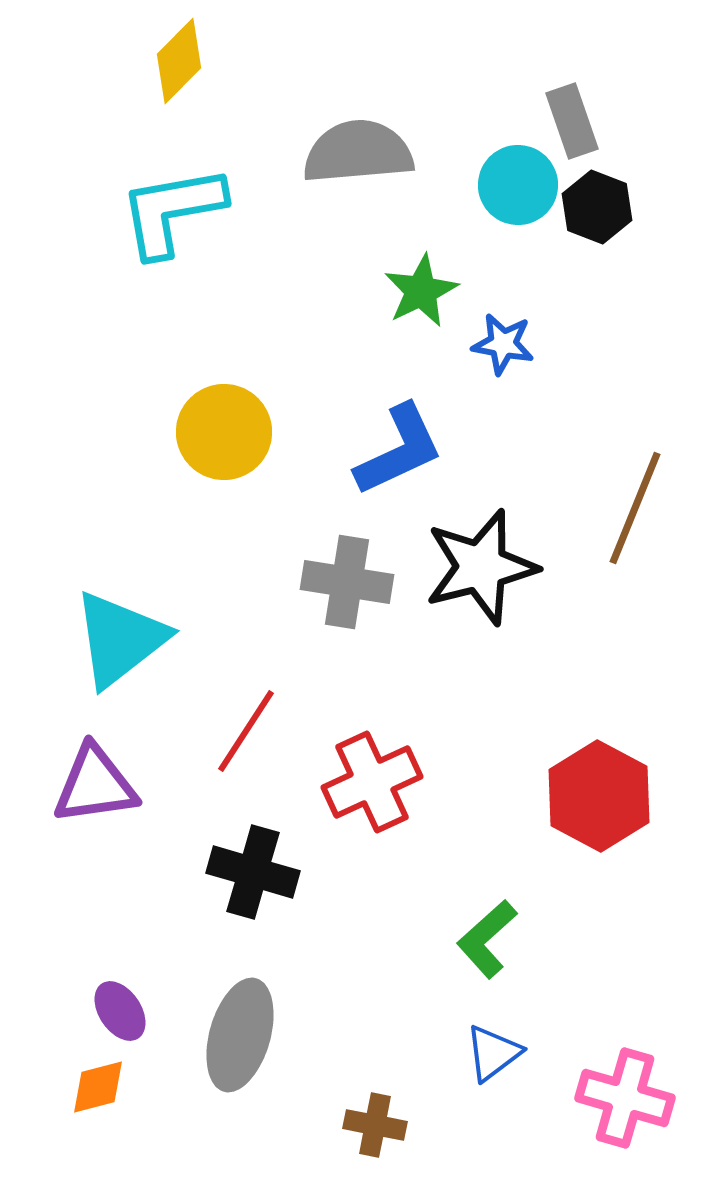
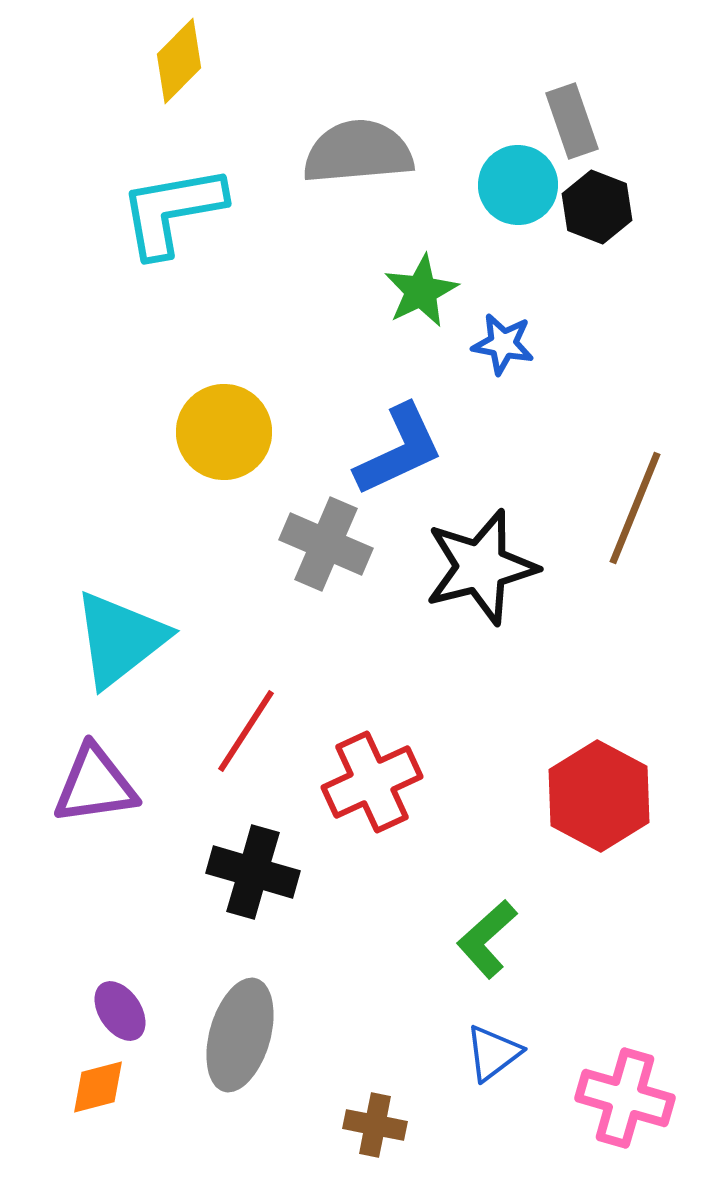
gray cross: moved 21 px left, 38 px up; rotated 14 degrees clockwise
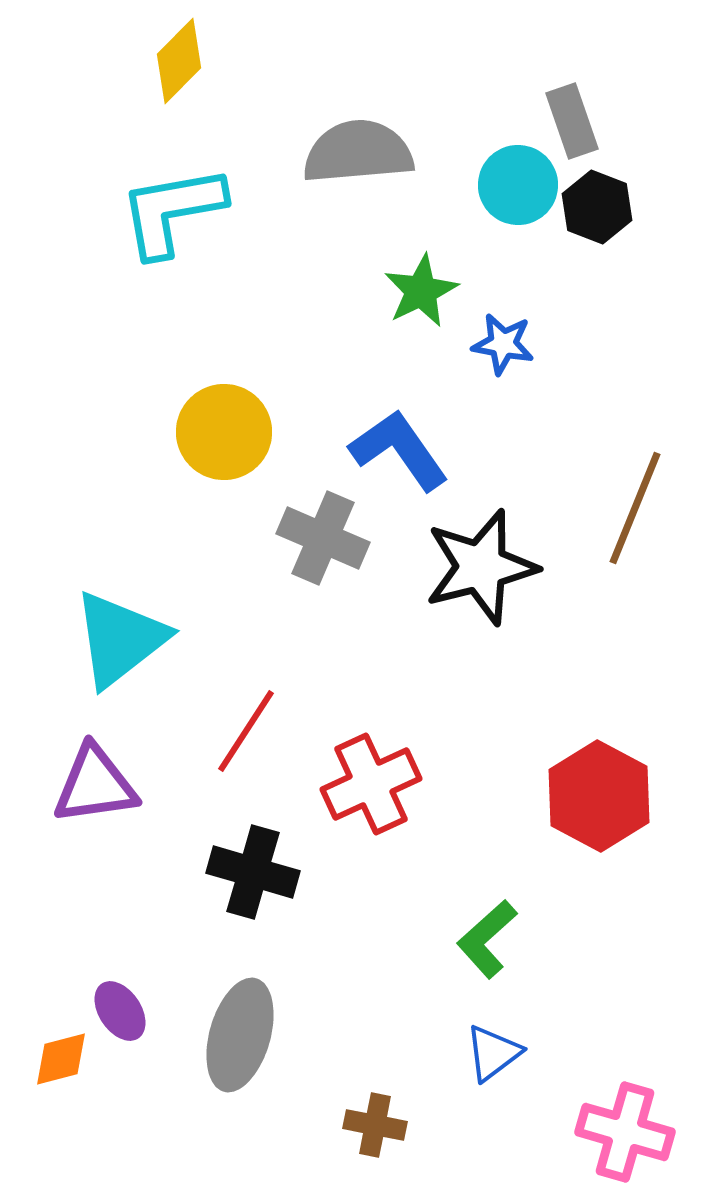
blue L-shape: rotated 100 degrees counterclockwise
gray cross: moved 3 px left, 6 px up
red cross: moved 1 px left, 2 px down
orange diamond: moved 37 px left, 28 px up
pink cross: moved 34 px down
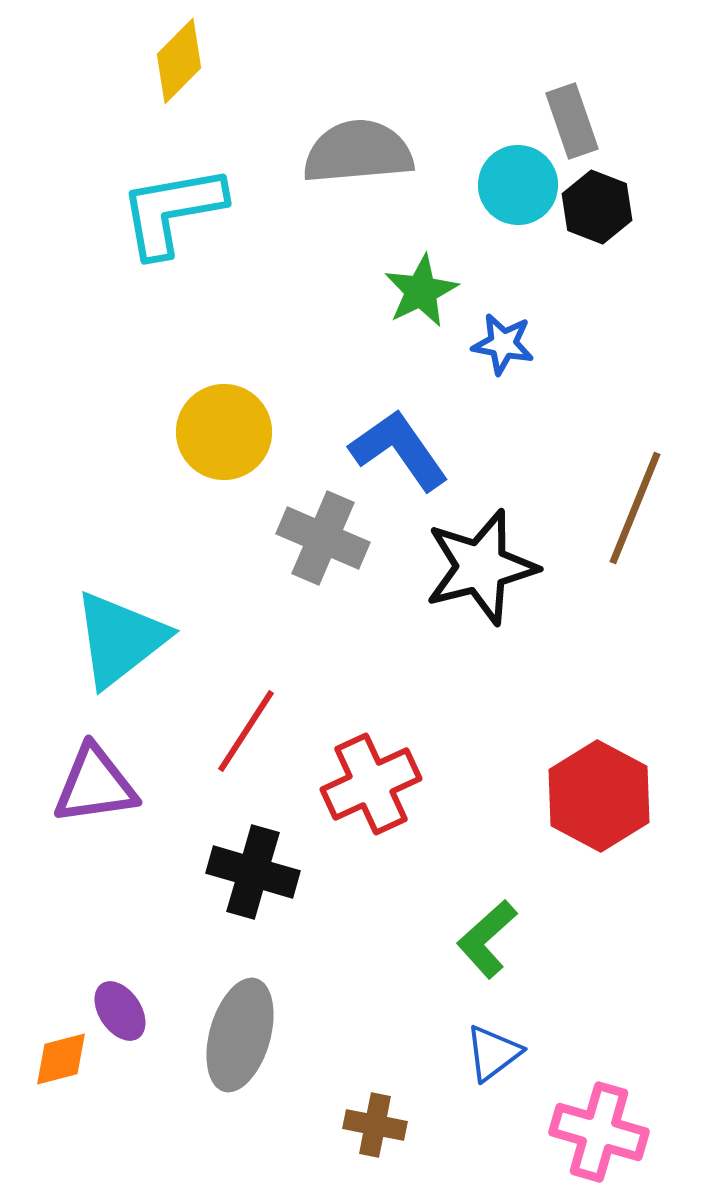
pink cross: moved 26 px left
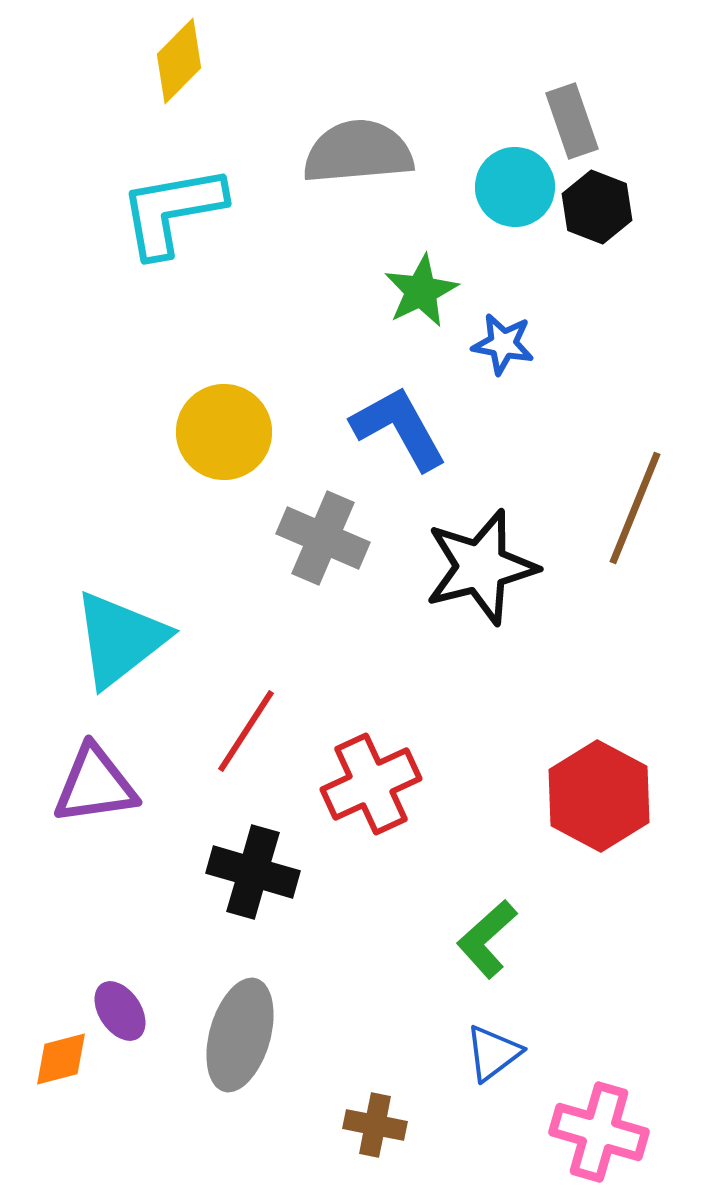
cyan circle: moved 3 px left, 2 px down
blue L-shape: moved 22 px up; rotated 6 degrees clockwise
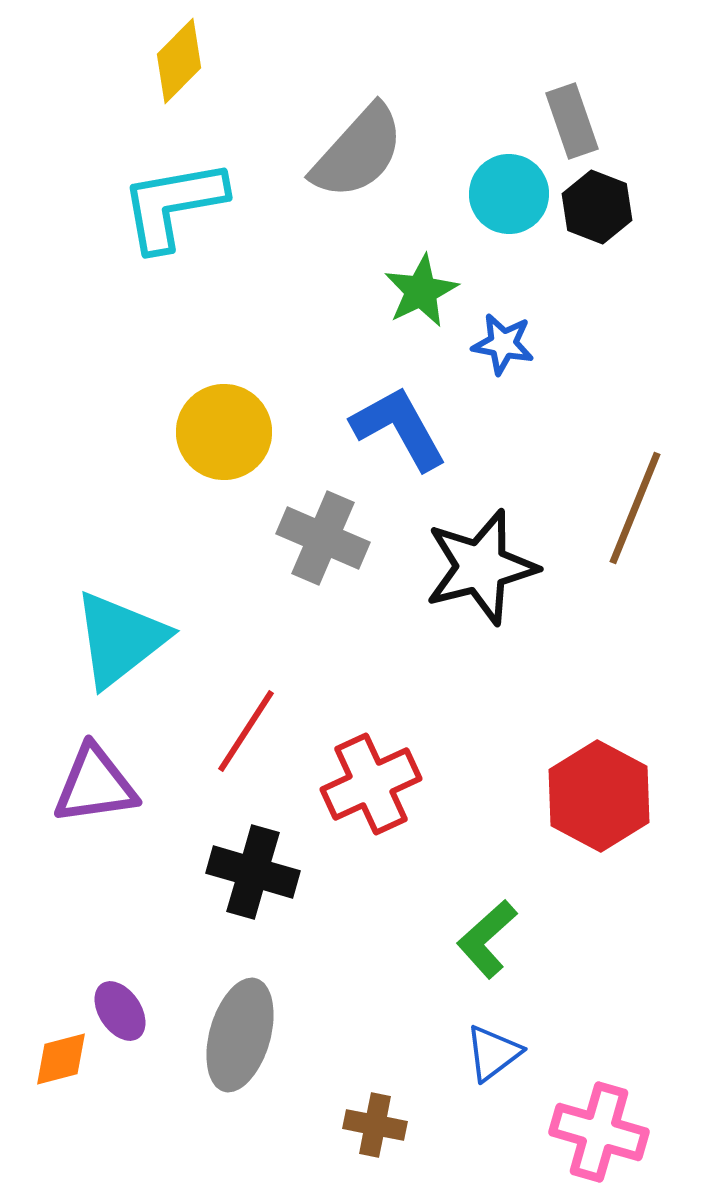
gray semicircle: rotated 137 degrees clockwise
cyan circle: moved 6 px left, 7 px down
cyan L-shape: moved 1 px right, 6 px up
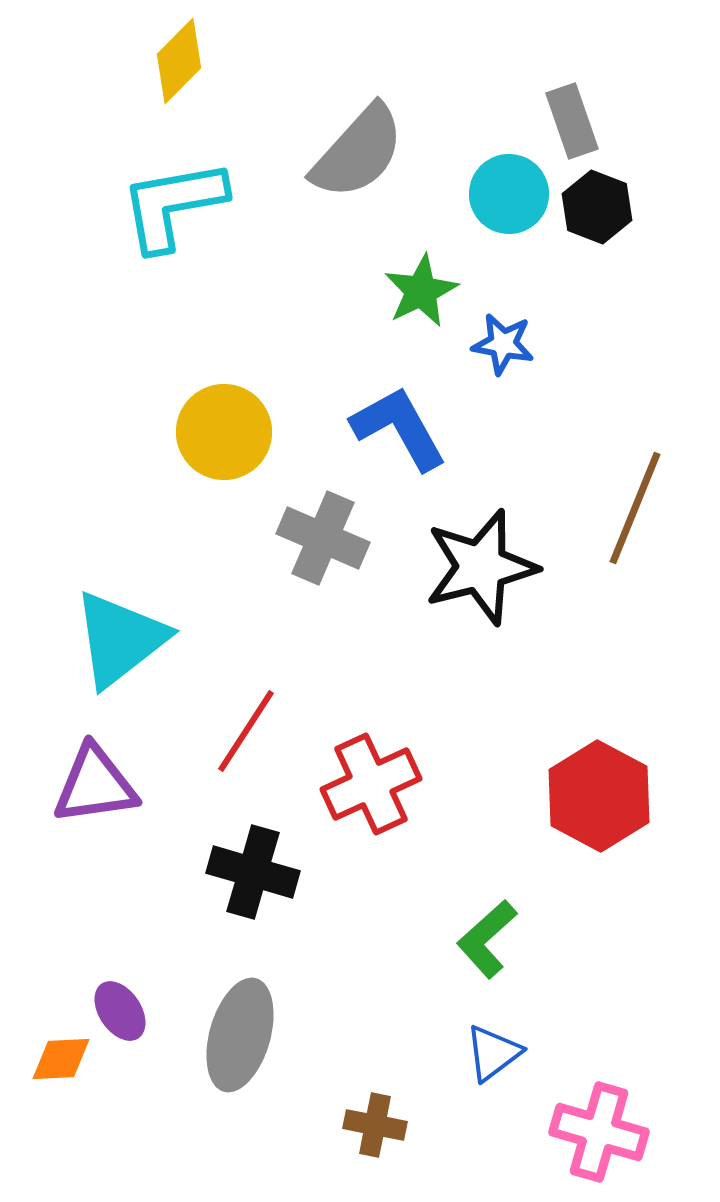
orange diamond: rotated 12 degrees clockwise
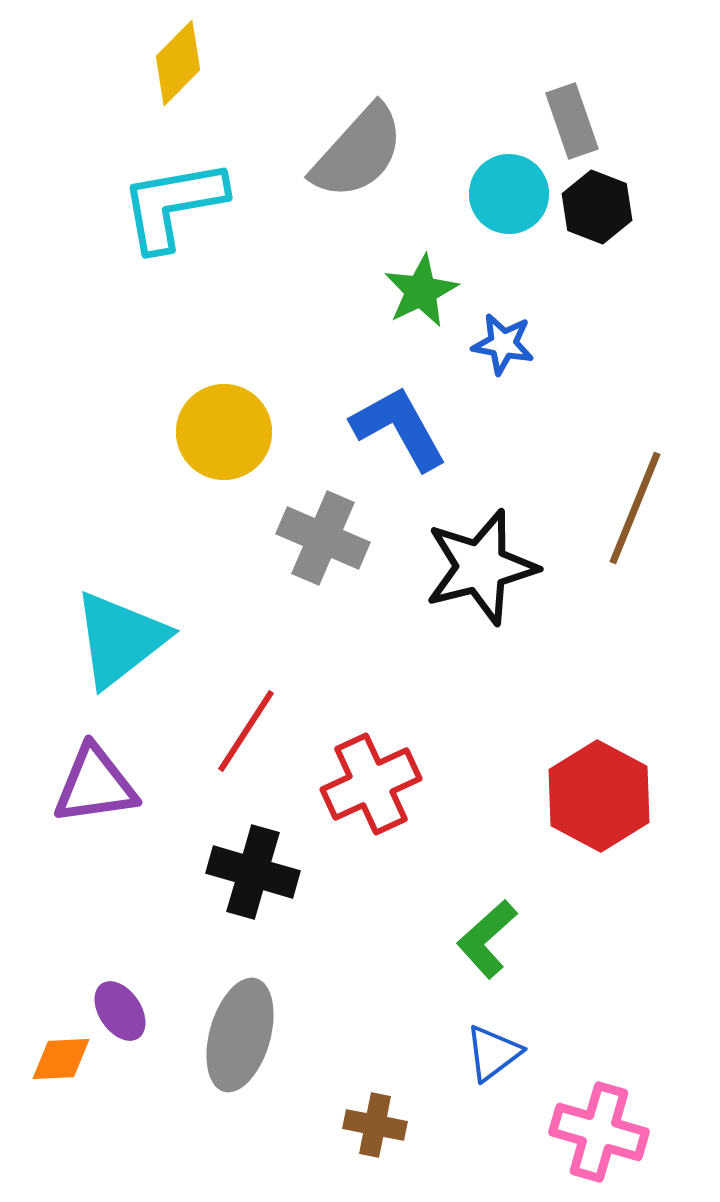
yellow diamond: moved 1 px left, 2 px down
